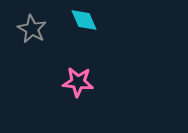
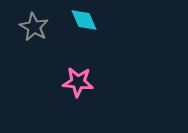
gray star: moved 2 px right, 2 px up
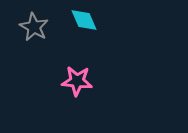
pink star: moved 1 px left, 1 px up
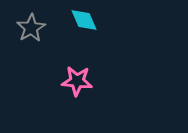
gray star: moved 3 px left, 1 px down; rotated 12 degrees clockwise
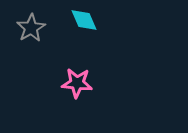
pink star: moved 2 px down
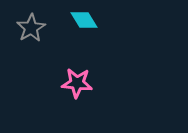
cyan diamond: rotated 8 degrees counterclockwise
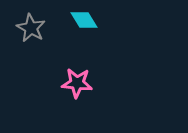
gray star: rotated 12 degrees counterclockwise
